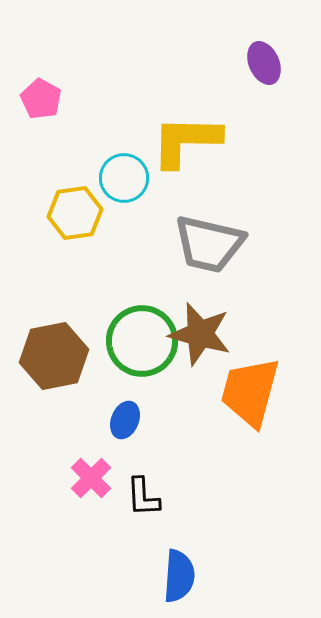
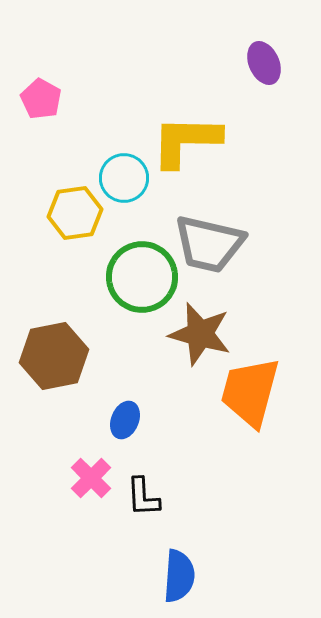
green circle: moved 64 px up
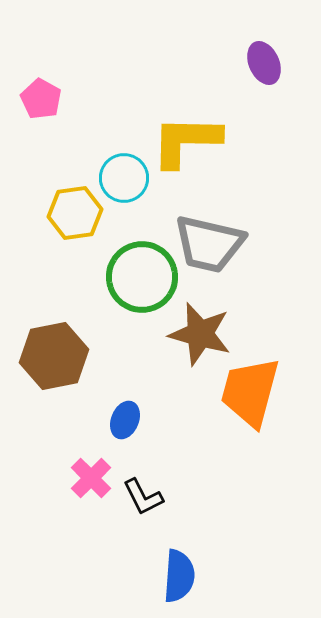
black L-shape: rotated 24 degrees counterclockwise
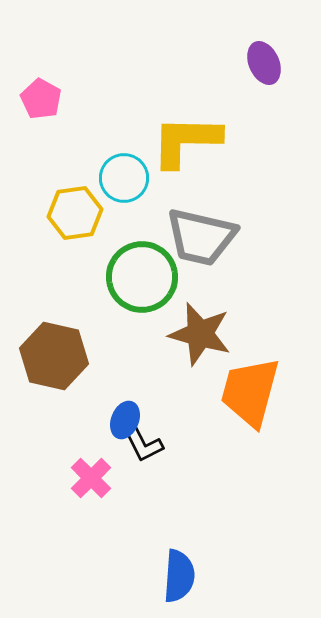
gray trapezoid: moved 8 px left, 7 px up
brown hexagon: rotated 24 degrees clockwise
black L-shape: moved 53 px up
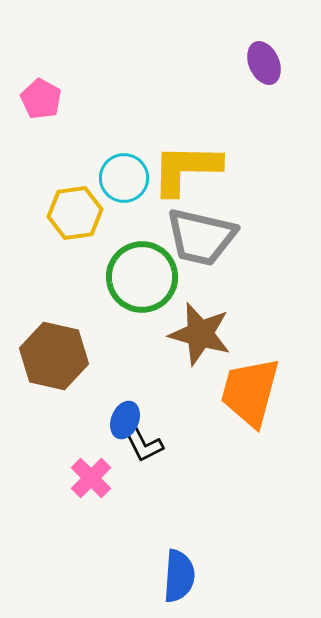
yellow L-shape: moved 28 px down
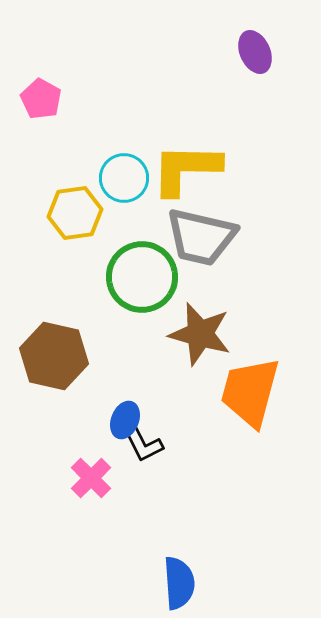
purple ellipse: moved 9 px left, 11 px up
blue semicircle: moved 7 px down; rotated 8 degrees counterclockwise
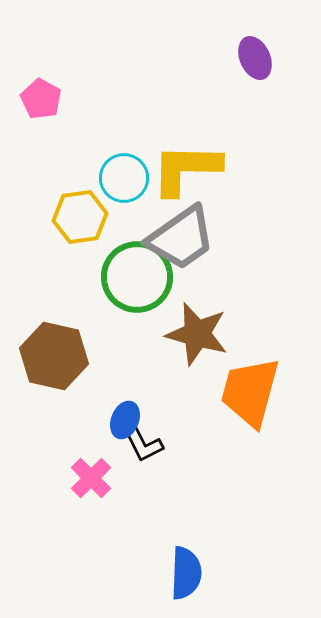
purple ellipse: moved 6 px down
yellow hexagon: moved 5 px right, 4 px down
gray trapezoid: moved 20 px left, 1 px down; rotated 48 degrees counterclockwise
green circle: moved 5 px left
brown star: moved 3 px left
blue semicircle: moved 7 px right, 10 px up; rotated 6 degrees clockwise
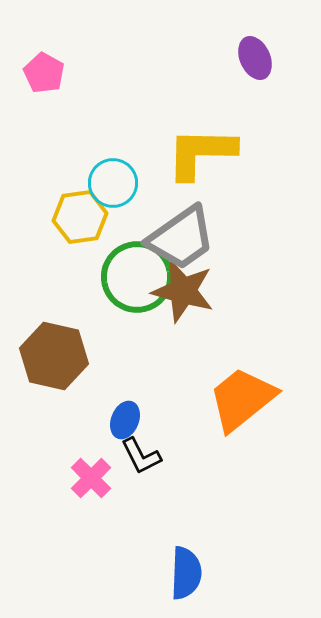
pink pentagon: moved 3 px right, 26 px up
yellow L-shape: moved 15 px right, 16 px up
cyan circle: moved 11 px left, 5 px down
brown star: moved 14 px left, 43 px up
orange trapezoid: moved 8 px left, 7 px down; rotated 36 degrees clockwise
black L-shape: moved 2 px left, 12 px down
